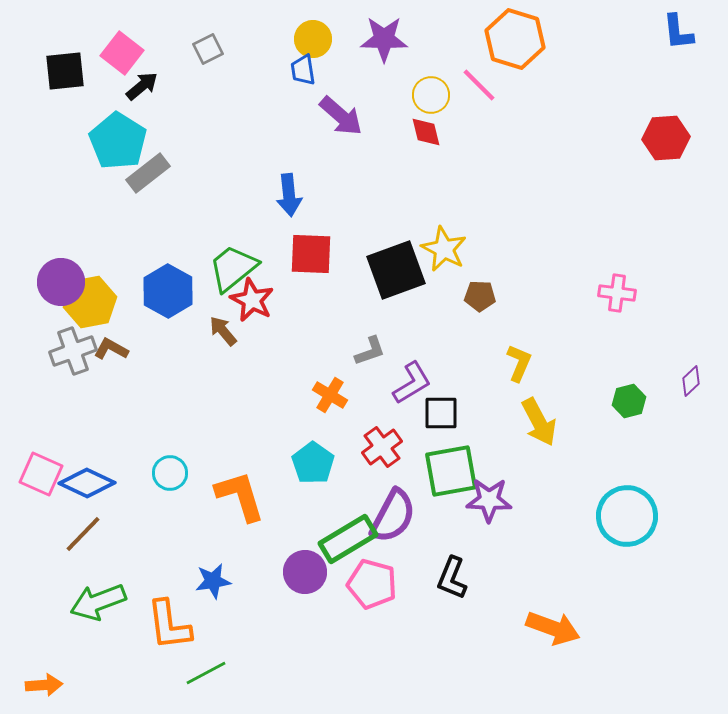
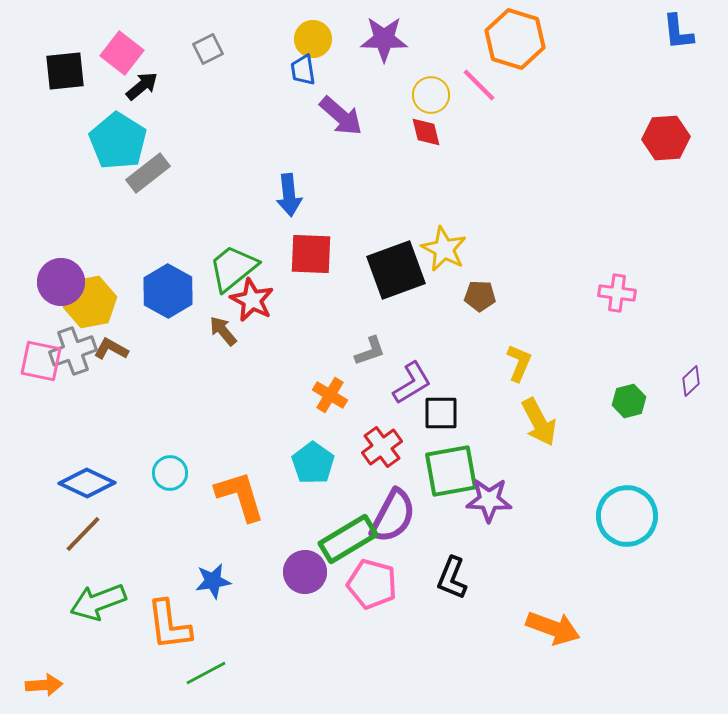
pink square at (41, 474): moved 113 px up; rotated 12 degrees counterclockwise
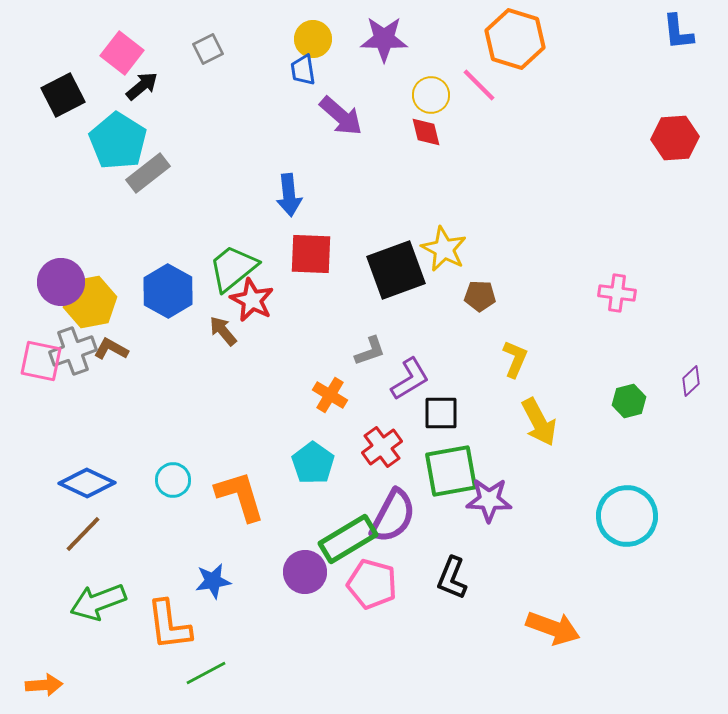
black square at (65, 71): moved 2 px left, 24 px down; rotated 21 degrees counterclockwise
red hexagon at (666, 138): moved 9 px right
yellow L-shape at (519, 363): moved 4 px left, 4 px up
purple L-shape at (412, 383): moved 2 px left, 4 px up
cyan circle at (170, 473): moved 3 px right, 7 px down
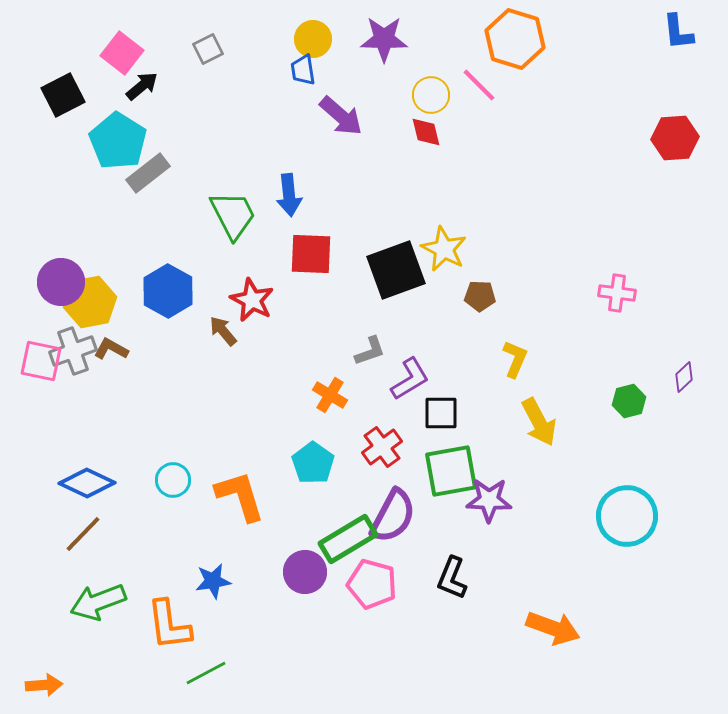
green trapezoid at (233, 268): moved 53 px up; rotated 102 degrees clockwise
purple diamond at (691, 381): moved 7 px left, 4 px up
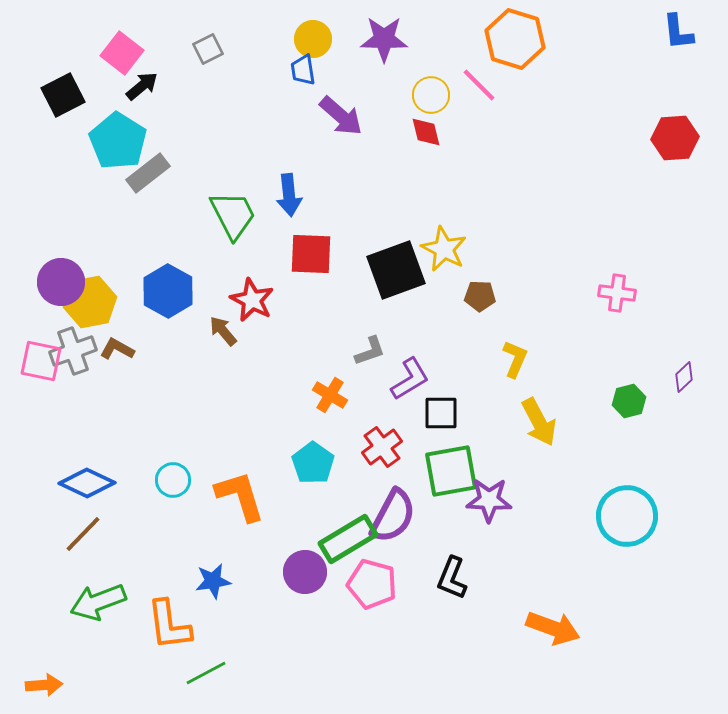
brown L-shape at (111, 349): moved 6 px right
